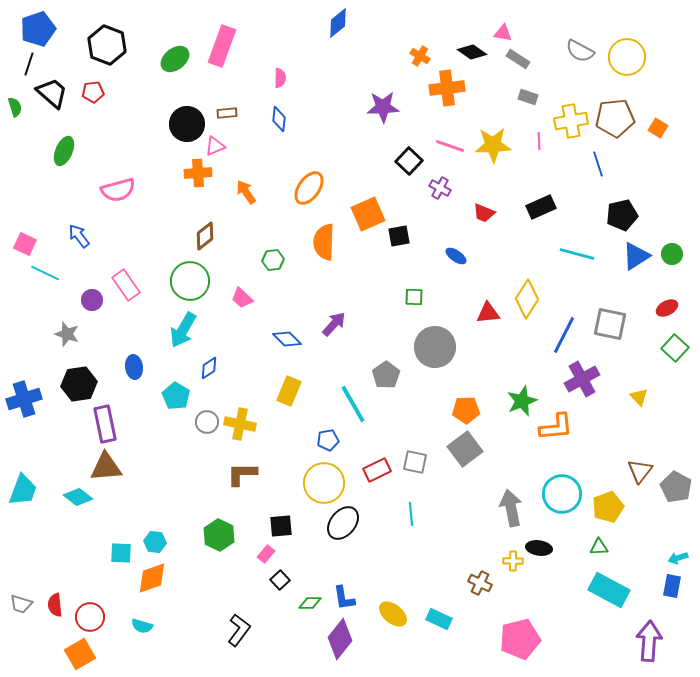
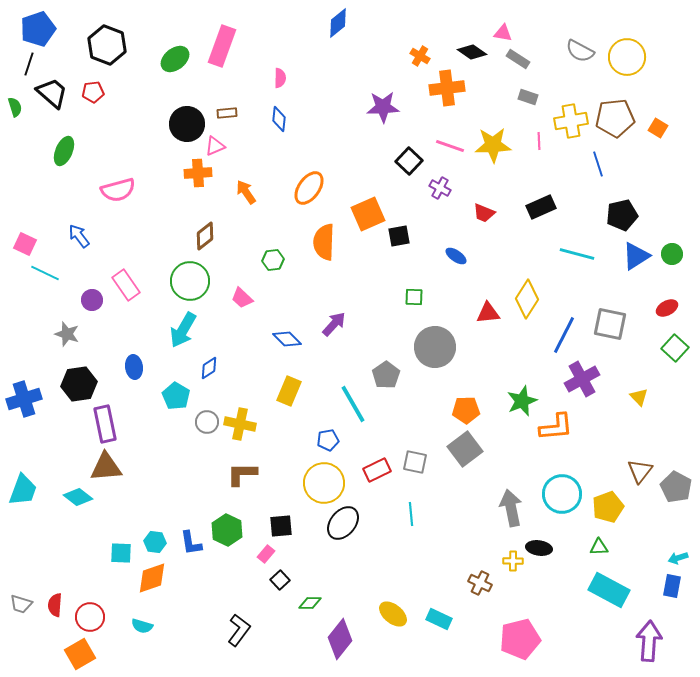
green hexagon at (219, 535): moved 8 px right, 5 px up
blue L-shape at (344, 598): moved 153 px left, 55 px up
red semicircle at (55, 605): rotated 10 degrees clockwise
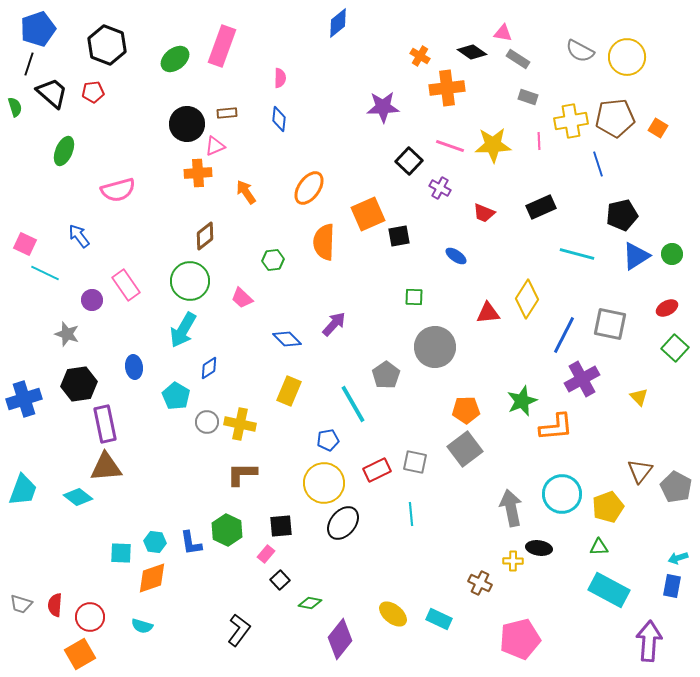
green diamond at (310, 603): rotated 10 degrees clockwise
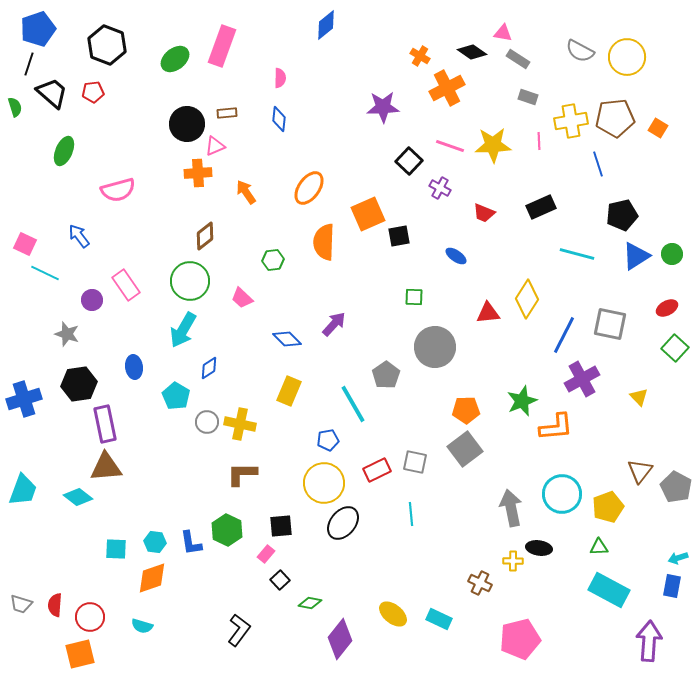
blue diamond at (338, 23): moved 12 px left, 2 px down
orange cross at (447, 88): rotated 20 degrees counterclockwise
cyan square at (121, 553): moved 5 px left, 4 px up
orange square at (80, 654): rotated 16 degrees clockwise
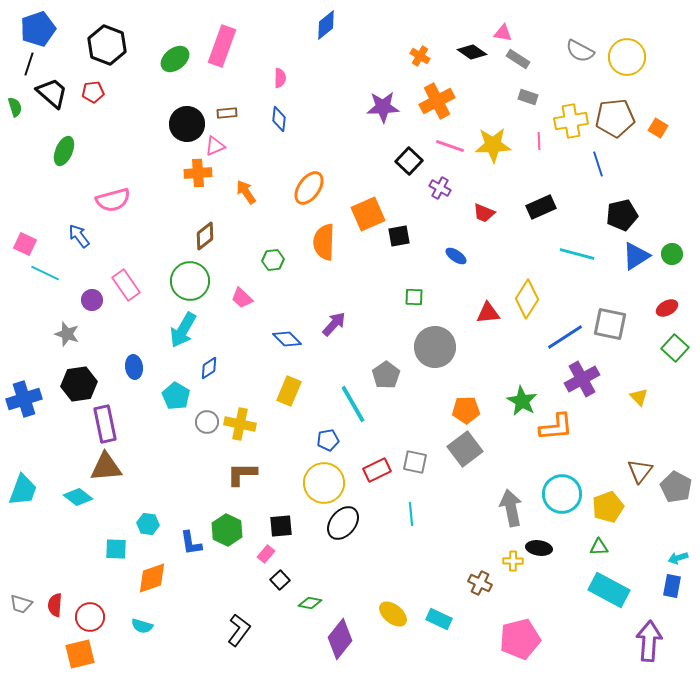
orange cross at (447, 88): moved 10 px left, 13 px down
pink semicircle at (118, 190): moved 5 px left, 10 px down
blue line at (564, 335): moved 1 px right, 2 px down; rotated 30 degrees clockwise
green star at (522, 401): rotated 20 degrees counterclockwise
cyan hexagon at (155, 542): moved 7 px left, 18 px up
